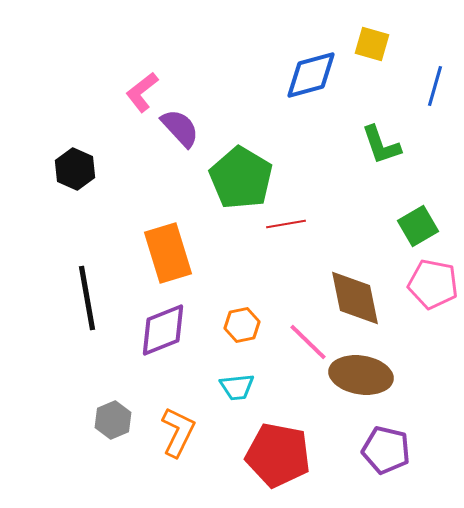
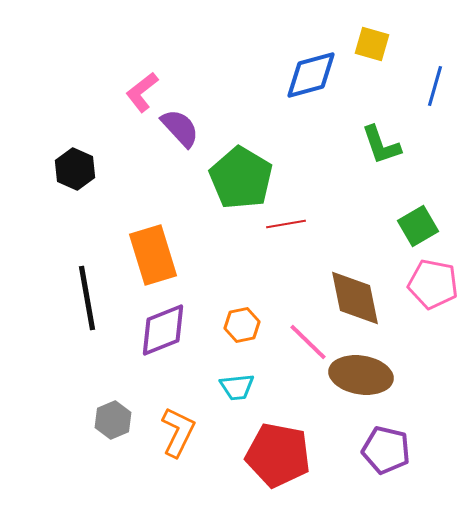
orange rectangle: moved 15 px left, 2 px down
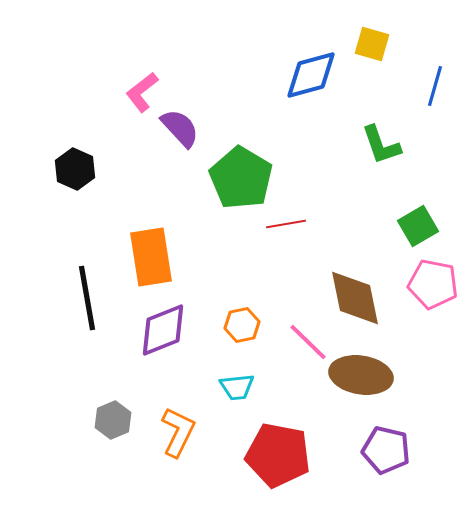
orange rectangle: moved 2 px left, 2 px down; rotated 8 degrees clockwise
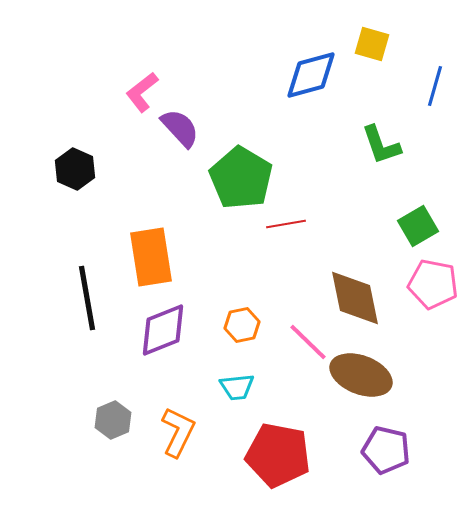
brown ellipse: rotated 12 degrees clockwise
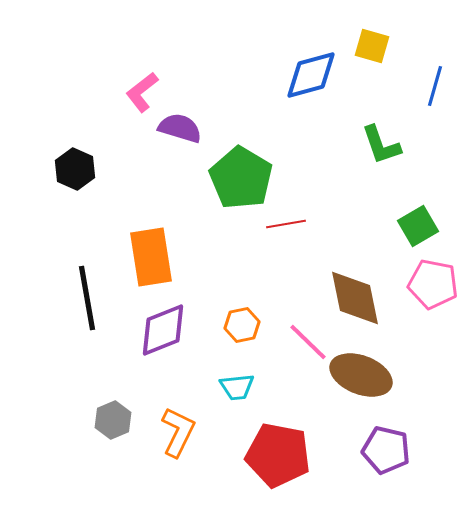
yellow square: moved 2 px down
purple semicircle: rotated 30 degrees counterclockwise
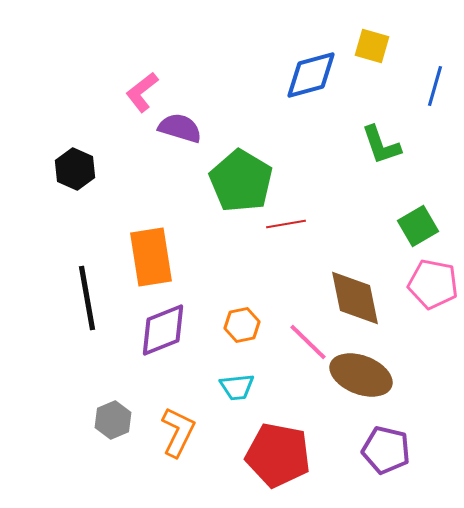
green pentagon: moved 3 px down
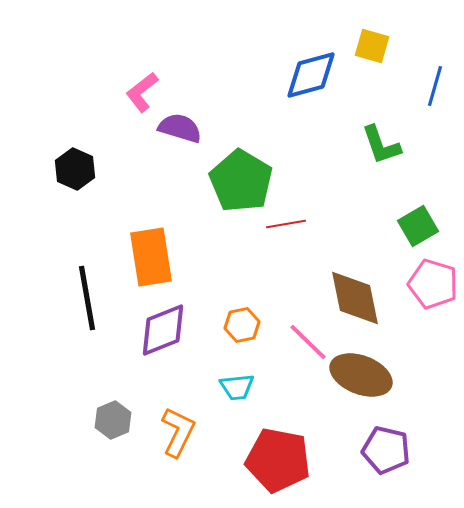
pink pentagon: rotated 6 degrees clockwise
red pentagon: moved 5 px down
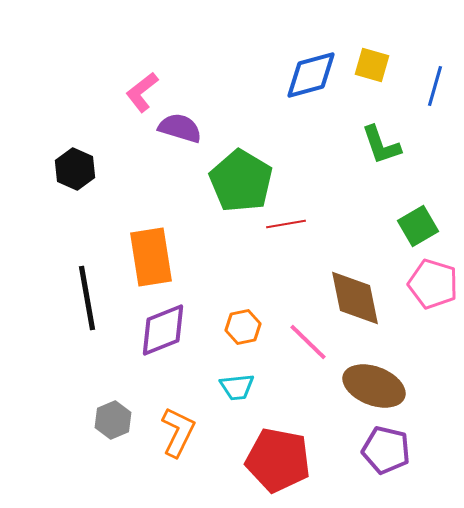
yellow square: moved 19 px down
orange hexagon: moved 1 px right, 2 px down
brown ellipse: moved 13 px right, 11 px down
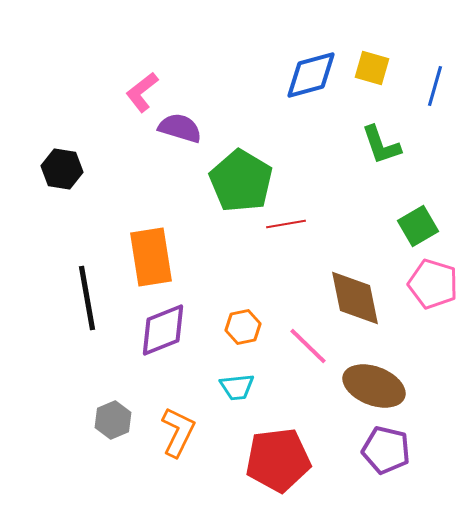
yellow square: moved 3 px down
black hexagon: moved 13 px left; rotated 15 degrees counterclockwise
pink line: moved 4 px down
red pentagon: rotated 18 degrees counterclockwise
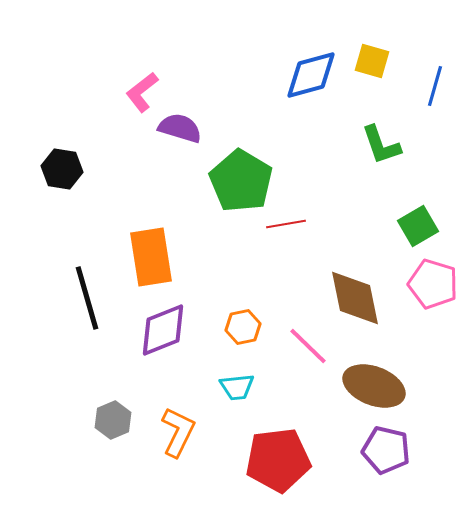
yellow square: moved 7 px up
black line: rotated 6 degrees counterclockwise
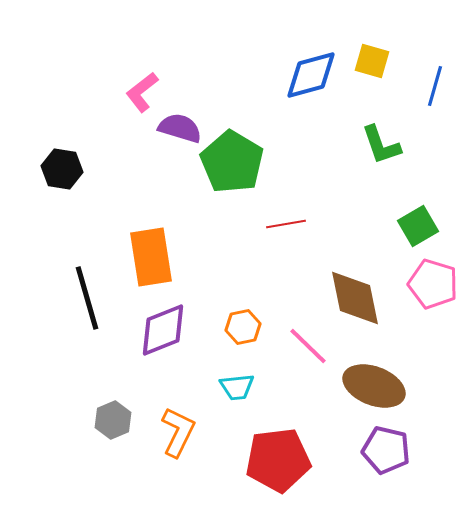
green pentagon: moved 9 px left, 19 px up
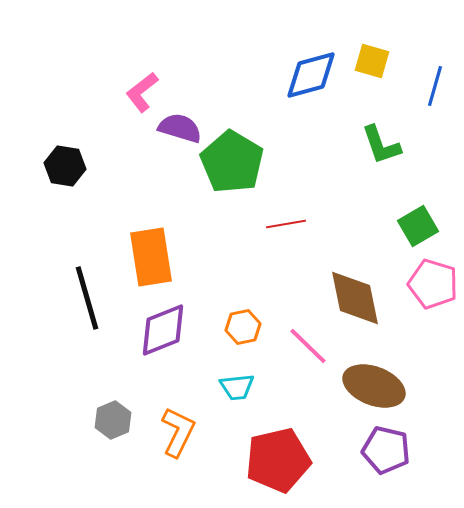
black hexagon: moved 3 px right, 3 px up
red pentagon: rotated 6 degrees counterclockwise
